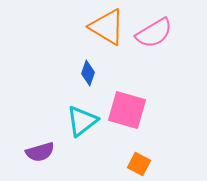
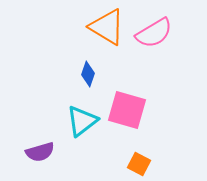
blue diamond: moved 1 px down
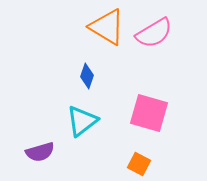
blue diamond: moved 1 px left, 2 px down
pink square: moved 22 px right, 3 px down
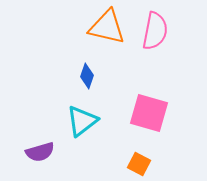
orange triangle: rotated 18 degrees counterclockwise
pink semicircle: moved 1 px right, 2 px up; rotated 48 degrees counterclockwise
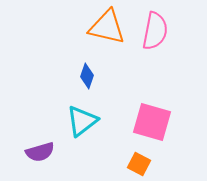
pink square: moved 3 px right, 9 px down
